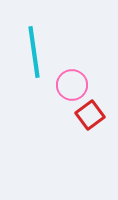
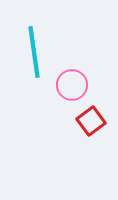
red square: moved 1 px right, 6 px down
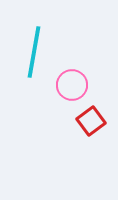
cyan line: rotated 18 degrees clockwise
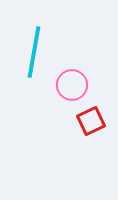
red square: rotated 12 degrees clockwise
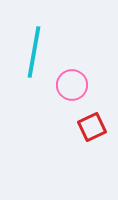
red square: moved 1 px right, 6 px down
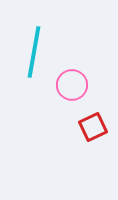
red square: moved 1 px right
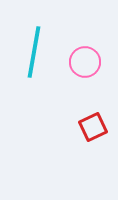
pink circle: moved 13 px right, 23 px up
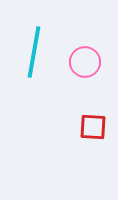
red square: rotated 28 degrees clockwise
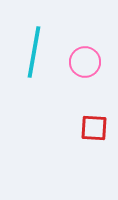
red square: moved 1 px right, 1 px down
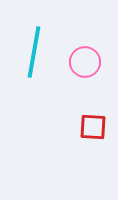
red square: moved 1 px left, 1 px up
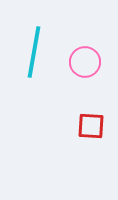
red square: moved 2 px left, 1 px up
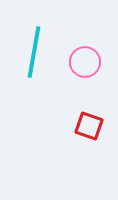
red square: moved 2 px left; rotated 16 degrees clockwise
